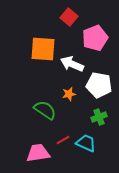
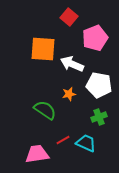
pink trapezoid: moved 1 px left, 1 px down
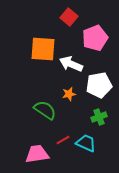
white arrow: moved 1 px left
white pentagon: rotated 20 degrees counterclockwise
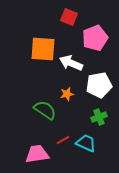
red square: rotated 18 degrees counterclockwise
white arrow: moved 1 px up
orange star: moved 2 px left
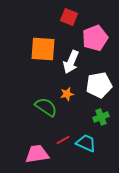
white arrow: moved 1 px up; rotated 90 degrees counterclockwise
green semicircle: moved 1 px right, 3 px up
green cross: moved 2 px right
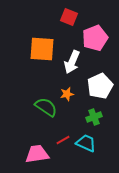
orange square: moved 1 px left
white arrow: moved 1 px right
white pentagon: moved 1 px right, 1 px down; rotated 15 degrees counterclockwise
green cross: moved 7 px left
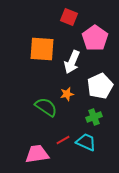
pink pentagon: rotated 15 degrees counterclockwise
cyan trapezoid: moved 1 px up
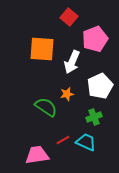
red square: rotated 18 degrees clockwise
pink pentagon: moved 1 px down; rotated 15 degrees clockwise
pink trapezoid: moved 1 px down
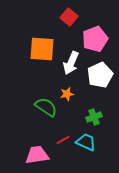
white arrow: moved 1 px left, 1 px down
white pentagon: moved 11 px up
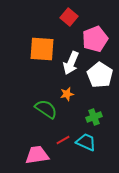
white pentagon: rotated 15 degrees counterclockwise
green semicircle: moved 2 px down
